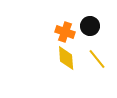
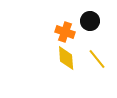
black circle: moved 5 px up
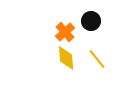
black circle: moved 1 px right
orange cross: rotated 30 degrees clockwise
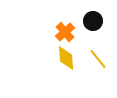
black circle: moved 2 px right
yellow line: moved 1 px right
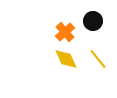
yellow diamond: moved 1 px down; rotated 20 degrees counterclockwise
